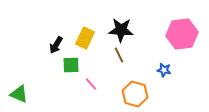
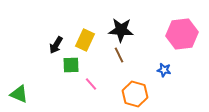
yellow rectangle: moved 2 px down
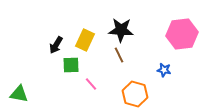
green triangle: rotated 12 degrees counterclockwise
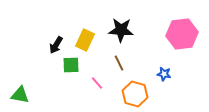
brown line: moved 8 px down
blue star: moved 4 px down
pink line: moved 6 px right, 1 px up
green triangle: moved 1 px right, 1 px down
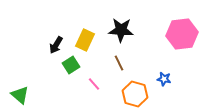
green square: rotated 30 degrees counterclockwise
blue star: moved 5 px down
pink line: moved 3 px left, 1 px down
green triangle: rotated 30 degrees clockwise
